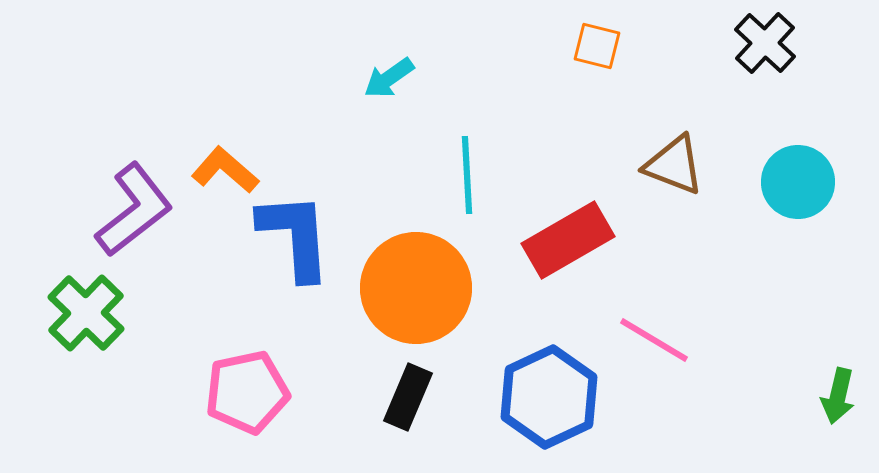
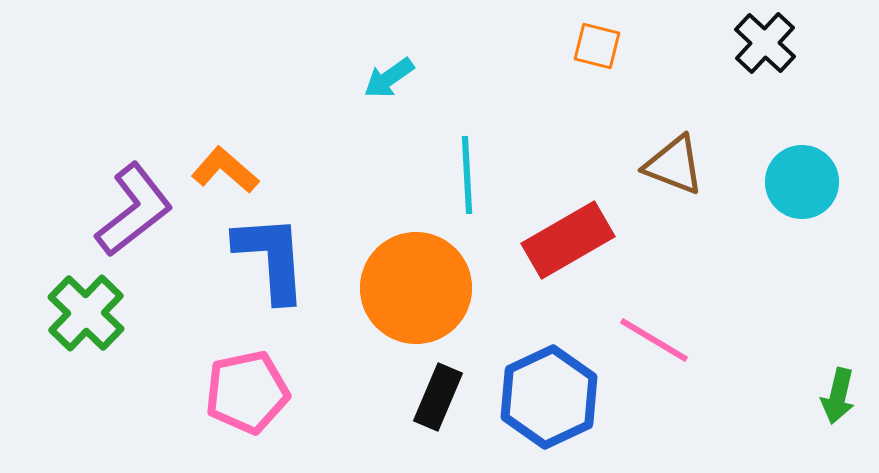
cyan circle: moved 4 px right
blue L-shape: moved 24 px left, 22 px down
black rectangle: moved 30 px right
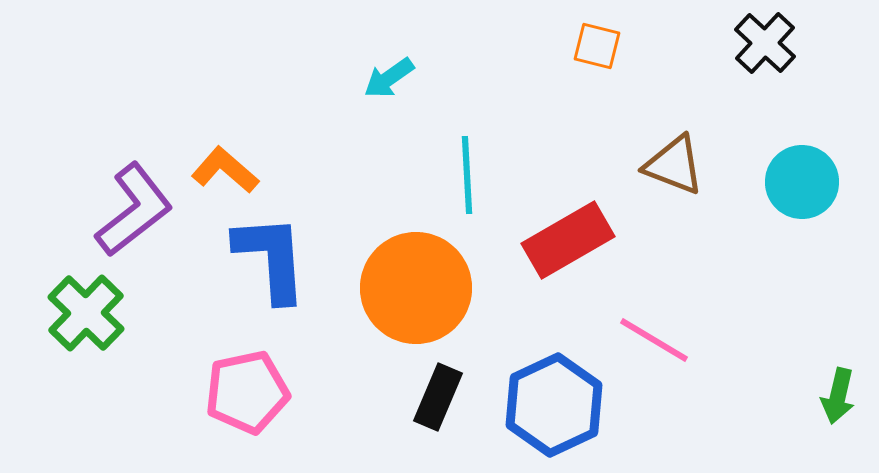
blue hexagon: moved 5 px right, 8 px down
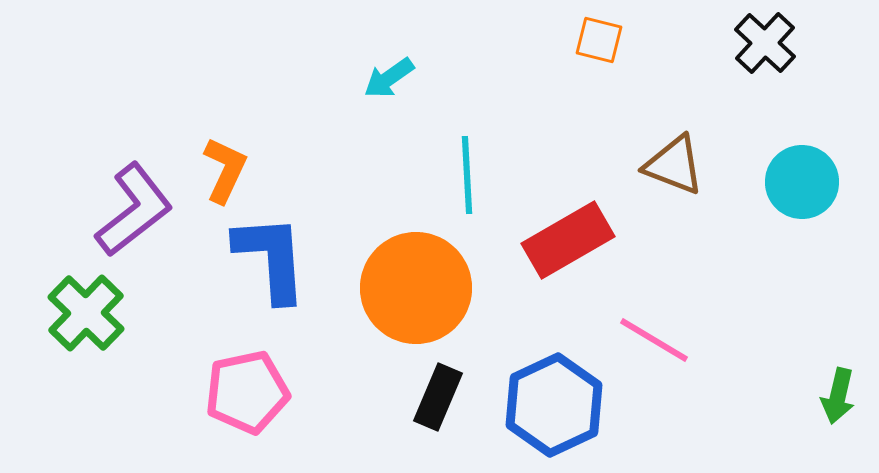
orange square: moved 2 px right, 6 px up
orange L-shape: rotated 74 degrees clockwise
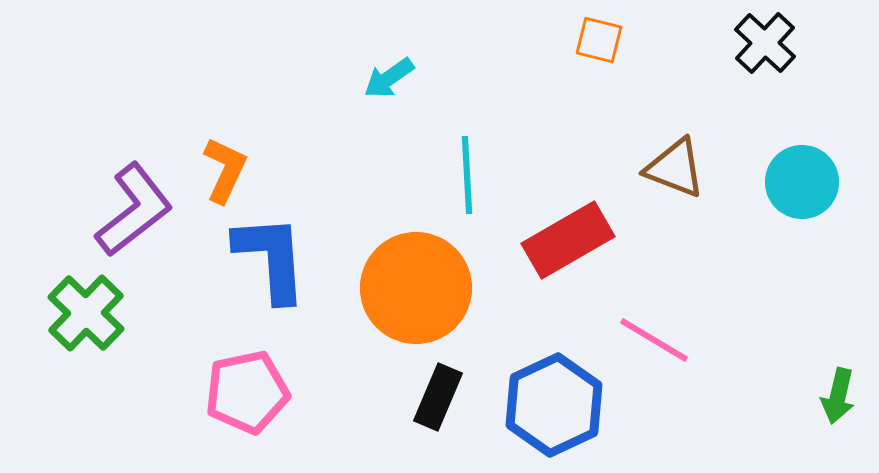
brown triangle: moved 1 px right, 3 px down
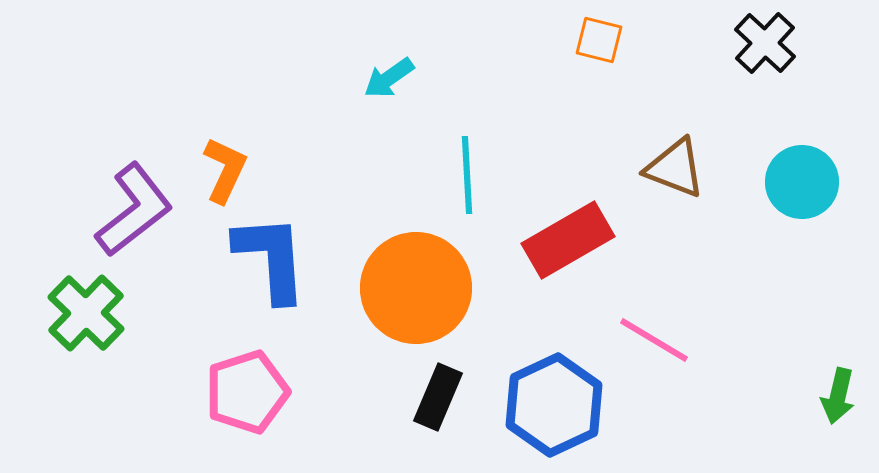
pink pentagon: rotated 6 degrees counterclockwise
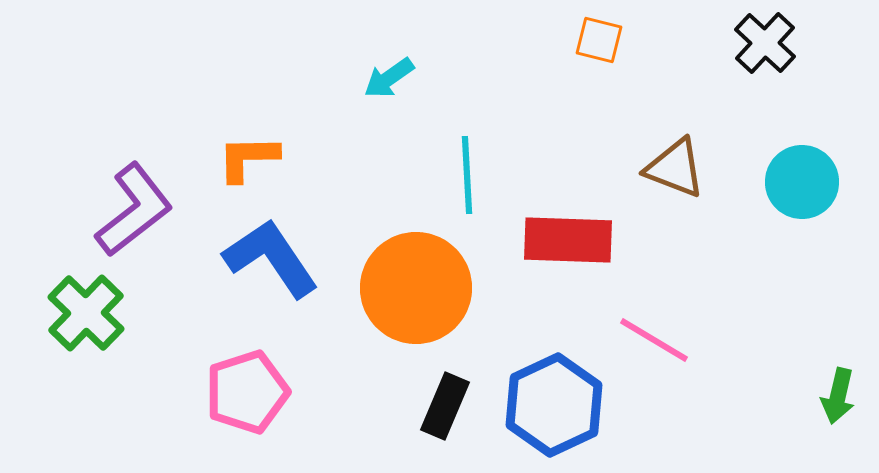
orange L-shape: moved 23 px right, 12 px up; rotated 116 degrees counterclockwise
red rectangle: rotated 32 degrees clockwise
blue L-shape: rotated 30 degrees counterclockwise
black rectangle: moved 7 px right, 9 px down
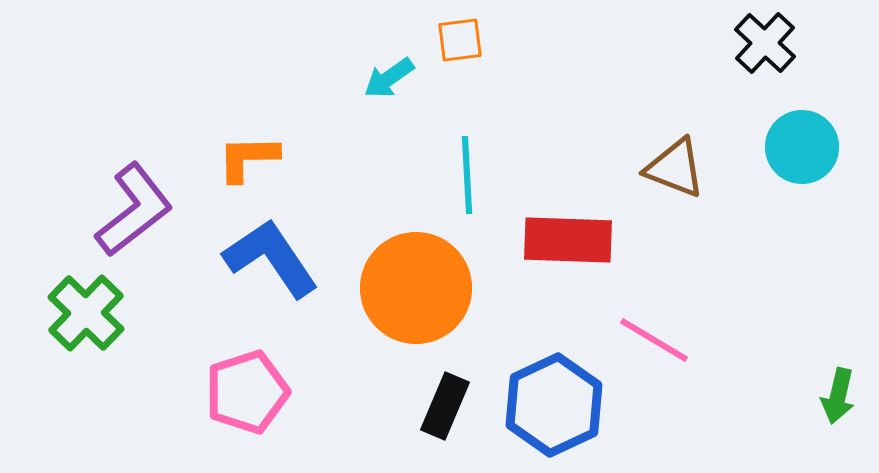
orange square: moved 139 px left; rotated 21 degrees counterclockwise
cyan circle: moved 35 px up
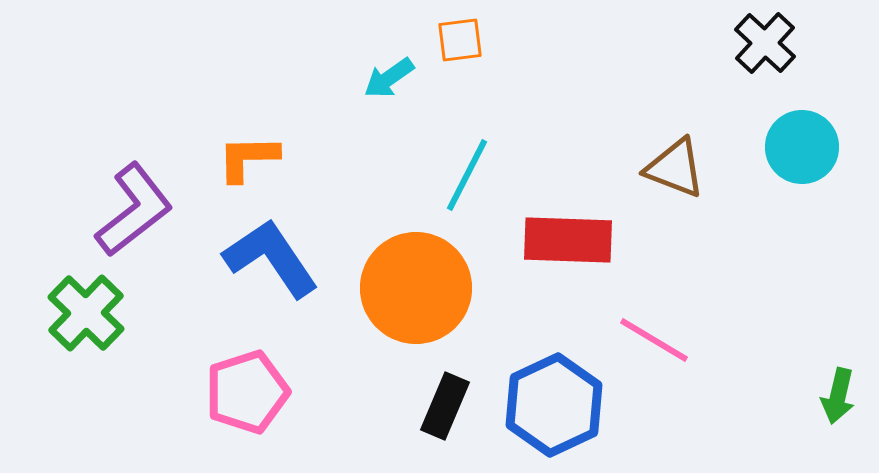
cyan line: rotated 30 degrees clockwise
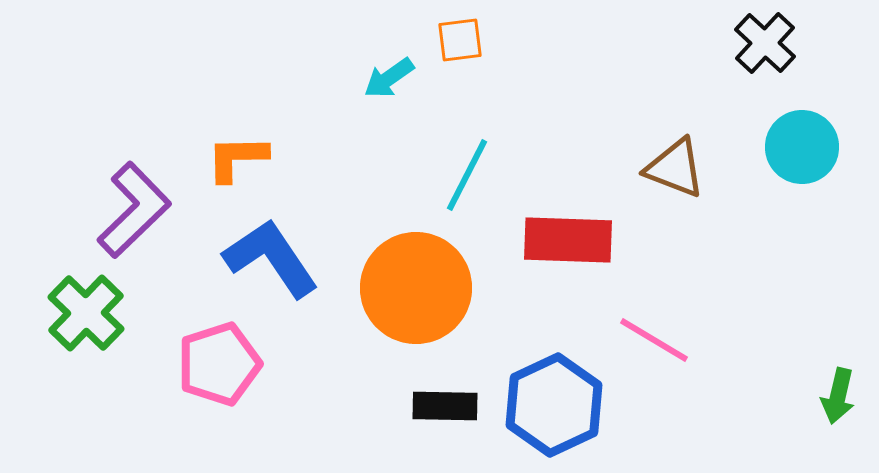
orange L-shape: moved 11 px left
purple L-shape: rotated 6 degrees counterclockwise
pink pentagon: moved 28 px left, 28 px up
black rectangle: rotated 68 degrees clockwise
